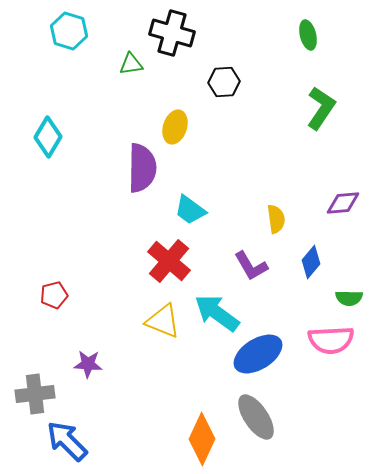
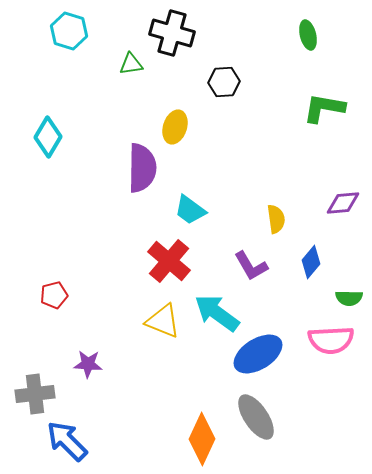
green L-shape: moved 3 px right; rotated 114 degrees counterclockwise
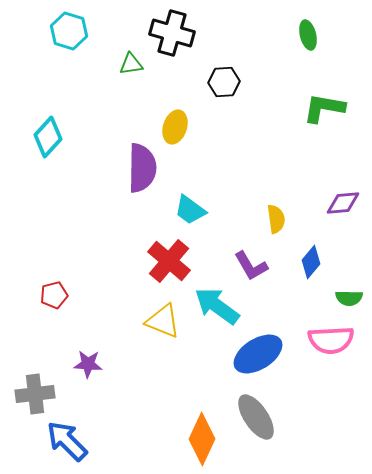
cyan diamond: rotated 12 degrees clockwise
cyan arrow: moved 7 px up
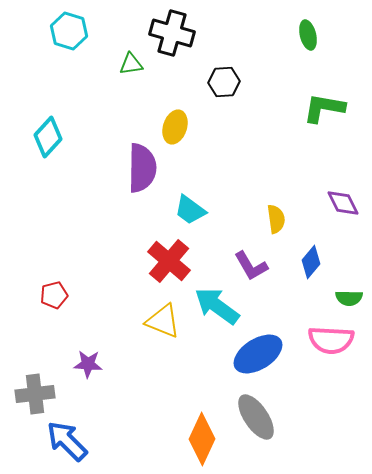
purple diamond: rotated 68 degrees clockwise
pink semicircle: rotated 6 degrees clockwise
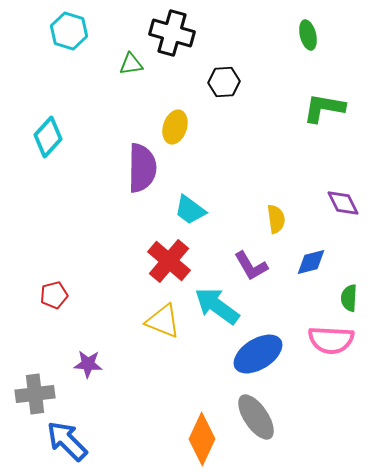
blue diamond: rotated 36 degrees clockwise
green semicircle: rotated 92 degrees clockwise
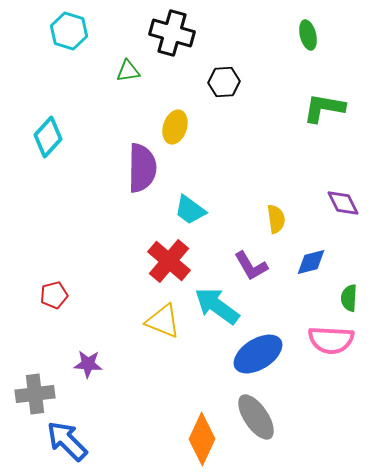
green triangle: moved 3 px left, 7 px down
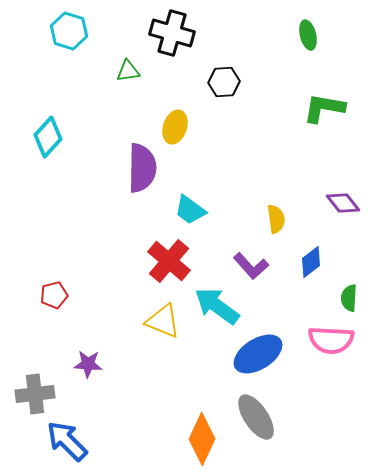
purple diamond: rotated 12 degrees counterclockwise
blue diamond: rotated 24 degrees counterclockwise
purple L-shape: rotated 12 degrees counterclockwise
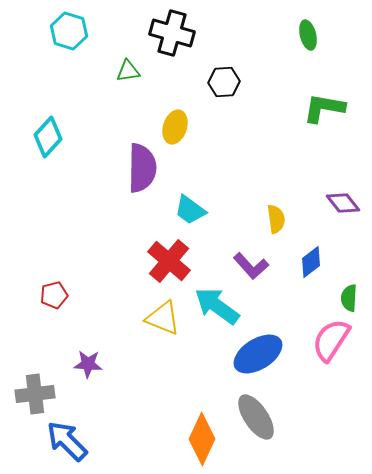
yellow triangle: moved 3 px up
pink semicircle: rotated 120 degrees clockwise
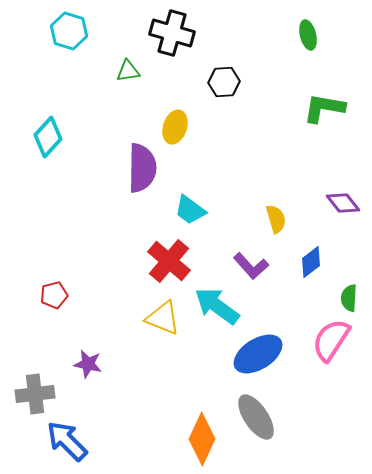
yellow semicircle: rotated 8 degrees counterclockwise
purple star: rotated 8 degrees clockwise
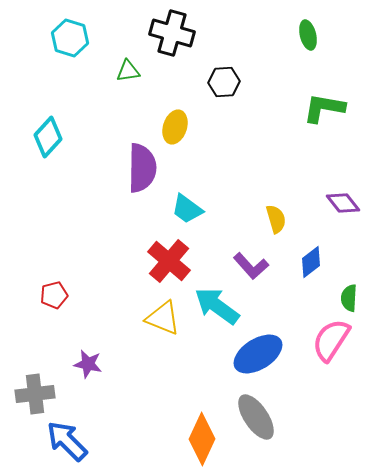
cyan hexagon: moved 1 px right, 7 px down
cyan trapezoid: moved 3 px left, 1 px up
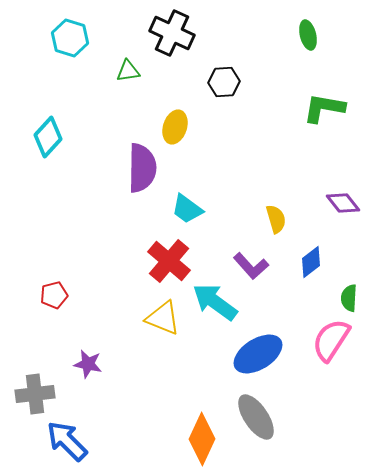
black cross: rotated 9 degrees clockwise
cyan arrow: moved 2 px left, 4 px up
